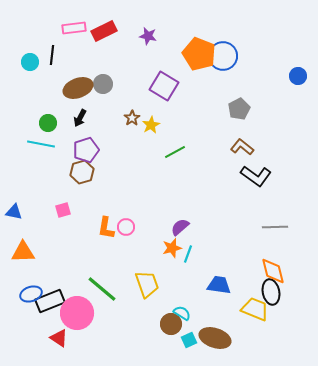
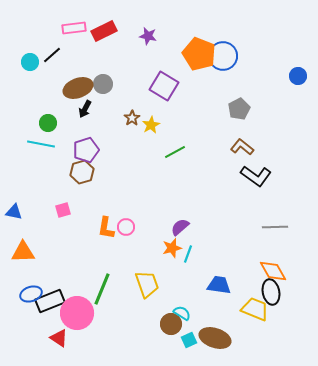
black line at (52, 55): rotated 42 degrees clockwise
black arrow at (80, 118): moved 5 px right, 9 px up
orange diamond at (273, 271): rotated 16 degrees counterclockwise
green line at (102, 289): rotated 72 degrees clockwise
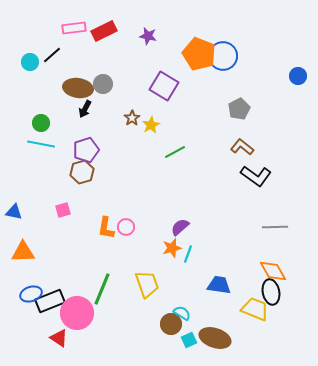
brown ellipse at (78, 88): rotated 28 degrees clockwise
green circle at (48, 123): moved 7 px left
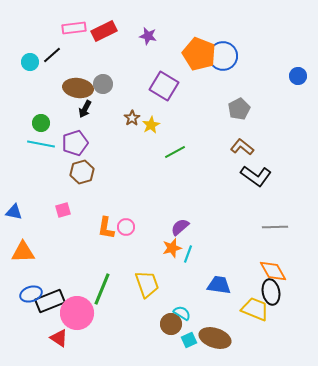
purple pentagon at (86, 150): moved 11 px left, 7 px up
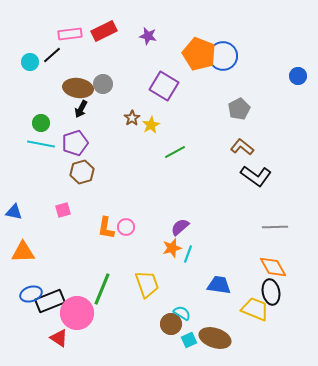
pink rectangle at (74, 28): moved 4 px left, 6 px down
black arrow at (85, 109): moved 4 px left
orange diamond at (273, 271): moved 4 px up
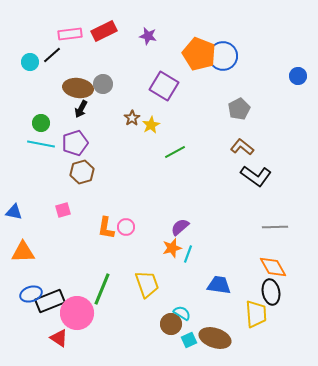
yellow trapezoid at (255, 309): moved 1 px right, 5 px down; rotated 64 degrees clockwise
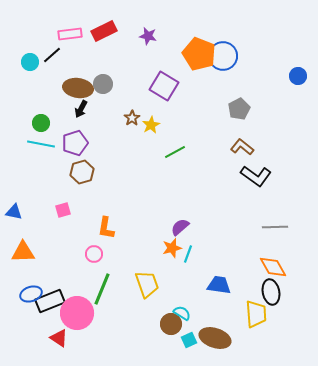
pink circle at (126, 227): moved 32 px left, 27 px down
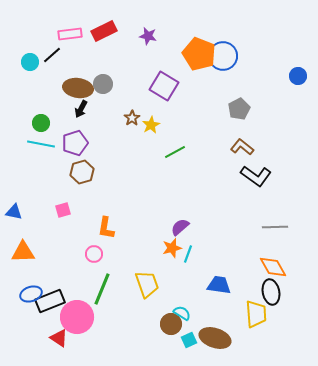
pink circle at (77, 313): moved 4 px down
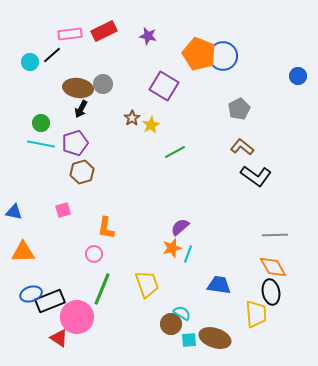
gray line at (275, 227): moved 8 px down
cyan square at (189, 340): rotated 21 degrees clockwise
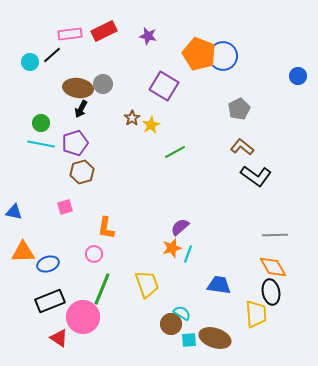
pink square at (63, 210): moved 2 px right, 3 px up
blue ellipse at (31, 294): moved 17 px right, 30 px up
pink circle at (77, 317): moved 6 px right
